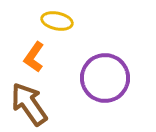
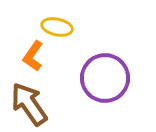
yellow ellipse: moved 6 px down
orange L-shape: moved 1 px left, 1 px up
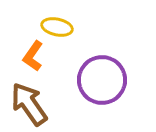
purple circle: moved 3 px left, 2 px down
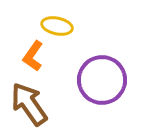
yellow ellipse: moved 1 px up
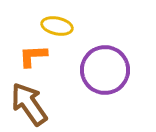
orange L-shape: rotated 52 degrees clockwise
purple circle: moved 3 px right, 10 px up
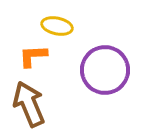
brown arrow: rotated 12 degrees clockwise
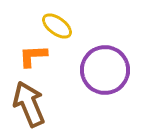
yellow ellipse: rotated 24 degrees clockwise
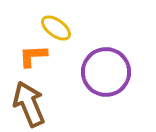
yellow ellipse: moved 1 px left, 2 px down
purple circle: moved 1 px right, 2 px down
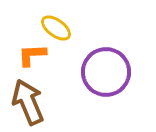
orange L-shape: moved 1 px left, 1 px up
brown arrow: moved 1 px left, 2 px up
